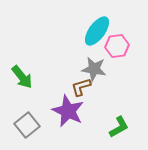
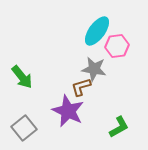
gray square: moved 3 px left, 3 px down
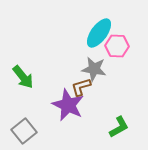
cyan ellipse: moved 2 px right, 2 px down
pink hexagon: rotated 10 degrees clockwise
green arrow: moved 1 px right
purple star: moved 6 px up
gray square: moved 3 px down
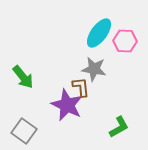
pink hexagon: moved 8 px right, 5 px up
brown L-shape: rotated 100 degrees clockwise
purple star: moved 1 px left
gray square: rotated 15 degrees counterclockwise
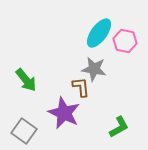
pink hexagon: rotated 10 degrees clockwise
green arrow: moved 3 px right, 3 px down
purple star: moved 3 px left, 8 px down
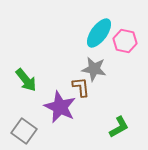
purple star: moved 4 px left, 6 px up
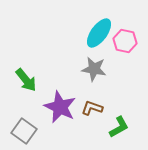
brown L-shape: moved 11 px right, 21 px down; rotated 65 degrees counterclockwise
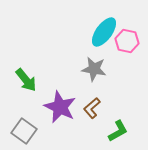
cyan ellipse: moved 5 px right, 1 px up
pink hexagon: moved 2 px right
brown L-shape: rotated 60 degrees counterclockwise
green L-shape: moved 1 px left, 4 px down
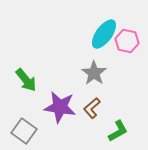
cyan ellipse: moved 2 px down
gray star: moved 4 px down; rotated 25 degrees clockwise
purple star: rotated 16 degrees counterclockwise
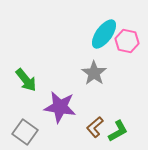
brown L-shape: moved 3 px right, 19 px down
gray square: moved 1 px right, 1 px down
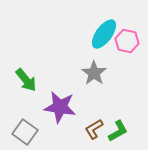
brown L-shape: moved 1 px left, 2 px down; rotated 10 degrees clockwise
